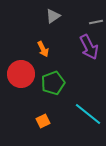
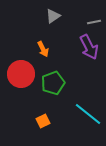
gray line: moved 2 px left
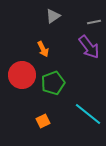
purple arrow: rotated 10 degrees counterclockwise
red circle: moved 1 px right, 1 px down
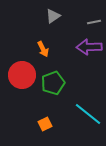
purple arrow: rotated 125 degrees clockwise
orange square: moved 2 px right, 3 px down
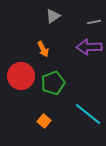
red circle: moved 1 px left, 1 px down
orange square: moved 1 px left, 3 px up; rotated 24 degrees counterclockwise
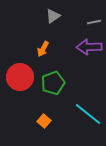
orange arrow: rotated 56 degrees clockwise
red circle: moved 1 px left, 1 px down
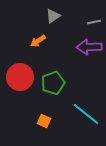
orange arrow: moved 5 px left, 8 px up; rotated 28 degrees clockwise
cyan line: moved 2 px left
orange square: rotated 16 degrees counterclockwise
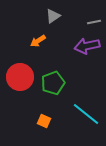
purple arrow: moved 2 px left, 1 px up; rotated 10 degrees counterclockwise
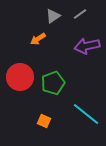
gray line: moved 14 px left, 8 px up; rotated 24 degrees counterclockwise
orange arrow: moved 2 px up
